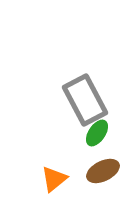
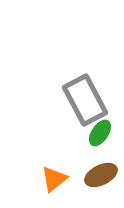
green ellipse: moved 3 px right
brown ellipse: moved 2 px left, 4 px down
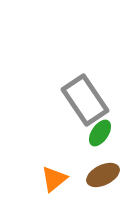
gray rectangle: rotated 6 degrees counterclockwise
brown ellipse: moved 2 px right
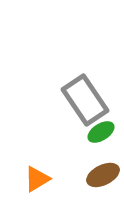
green ellipse: moved 1 px right, 1 px up; rotated 24 degrees clockwise
orange triangle: moved 17 px left; rotated 8 degrees clockwise
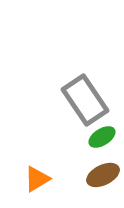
green ellipse: moved 1 px right, 5 px down
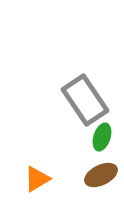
green ellipse: rotated 40 degrees counterclockwise
brown ellipse: moved 2 px left
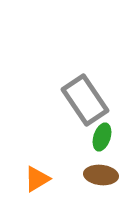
brown ellipse: rotated 32 degrees clockwise
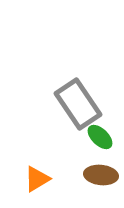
gray rectangle: moved 7 px left, 4 px down
green ellipse: moved 2 px left; rotated 64 degrees counterclockwise
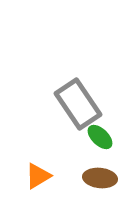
brown ellipse: moved 1 px left, 3 px down
orange triangle: moved 1 px right, 3 px up
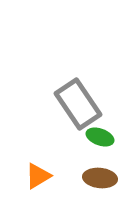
green ellipse: rotated 24 degrees counterclockwise
